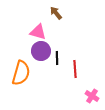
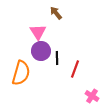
pink triangle: rotated 42 degrees clockwise
red line: rotated 24 degrees clockwise
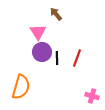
brown arrow: moved 1 px down
purple circle: moved 1 px right, 1 px down
red line: moved 2 px right, 11 px up
orange semicircle: moved 14 px down
pink cross: rotated 16 degrees counterclockwise
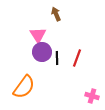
brown arrow: rotated 16 degrees clockwise
pink triangle: moved 3 px down
orange semicircle: moved 3 px right; rotated 20 degrees clockwise
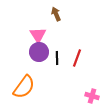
purple circle: moved 3 px left
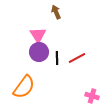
brown arrow: moved 2 px up
red line: rotated 42 degrees clockwise
